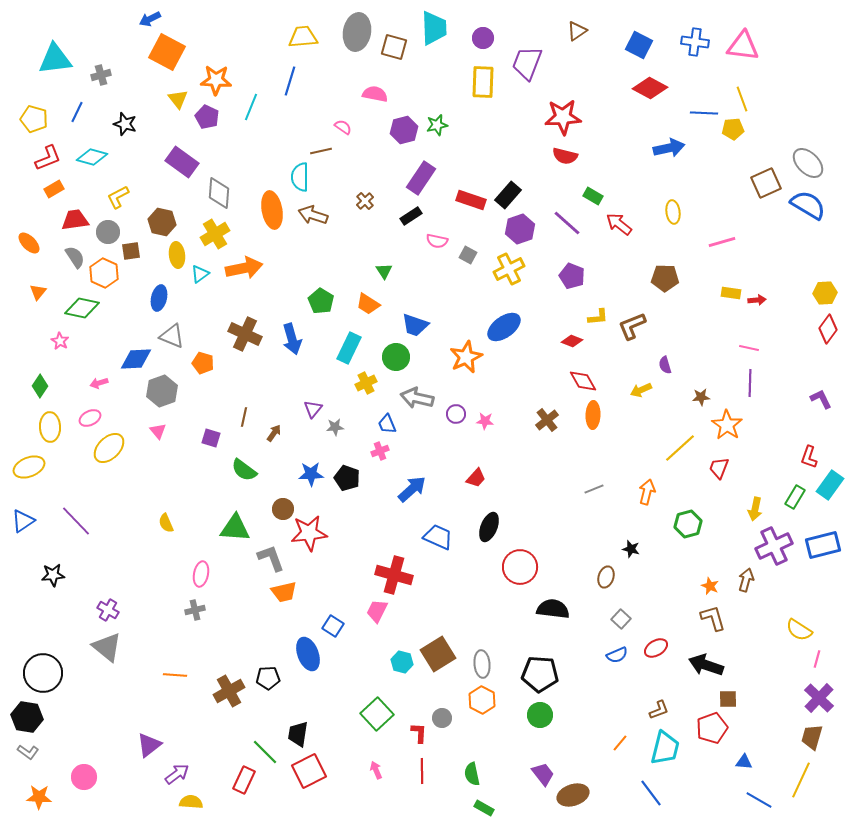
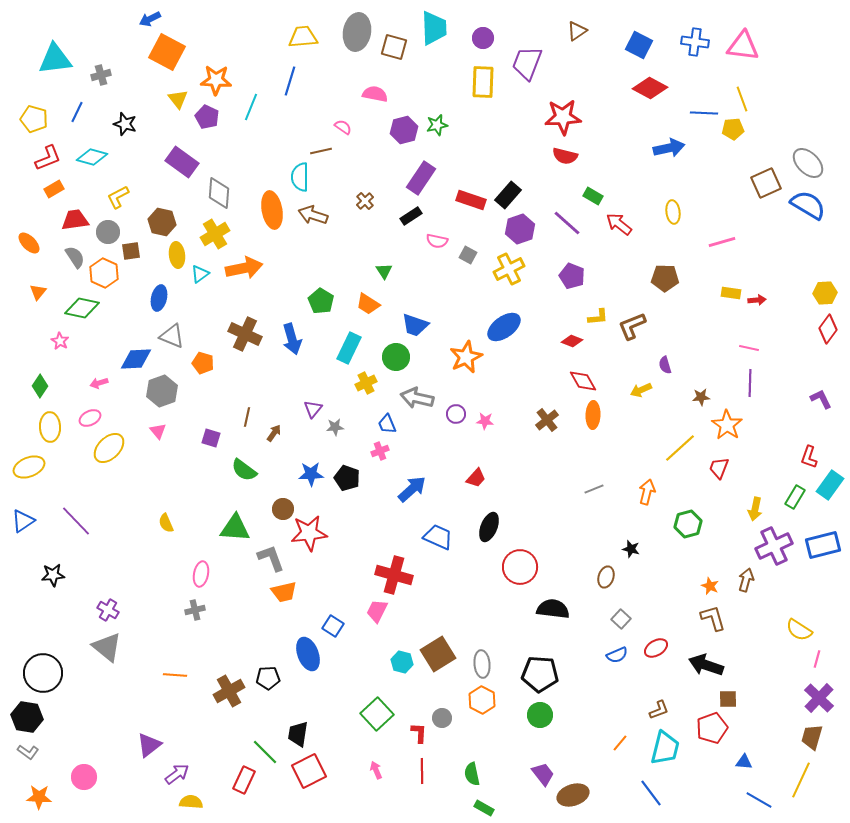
brown line at (244, 417): moved 3 px right
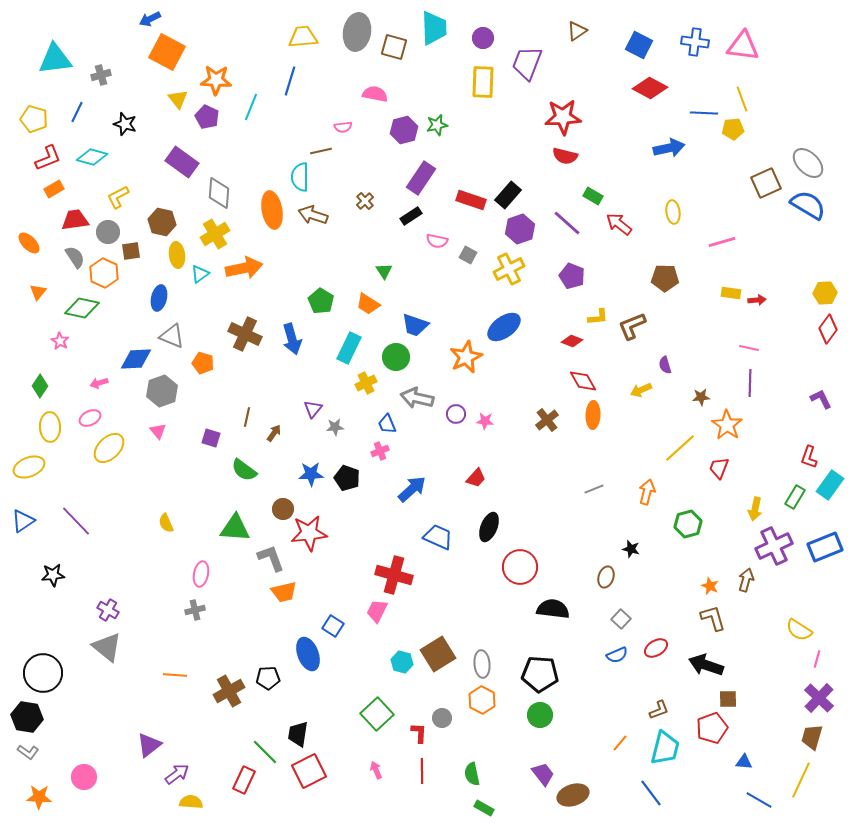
pink semicircle at (343, 127): rotated 138 degrees clockwise
blue rectangle at (823, 545): moved 2 px right, 2 px down; rotated 8 degrees counterclockwise
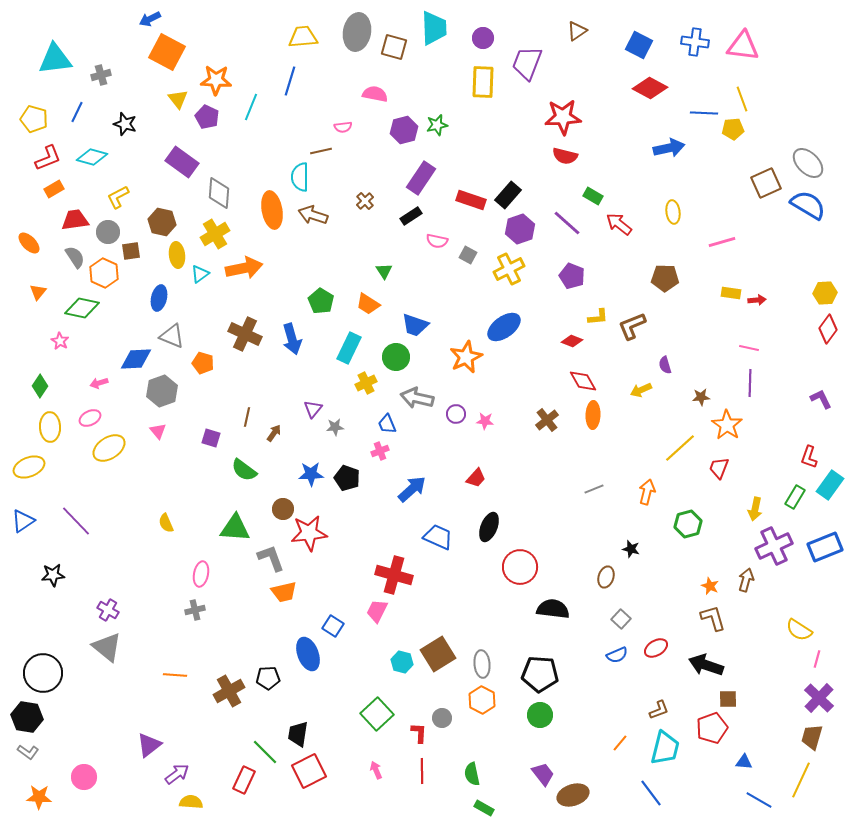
yellow ellipse at (109, 448): rotated 12 degrees clockwise
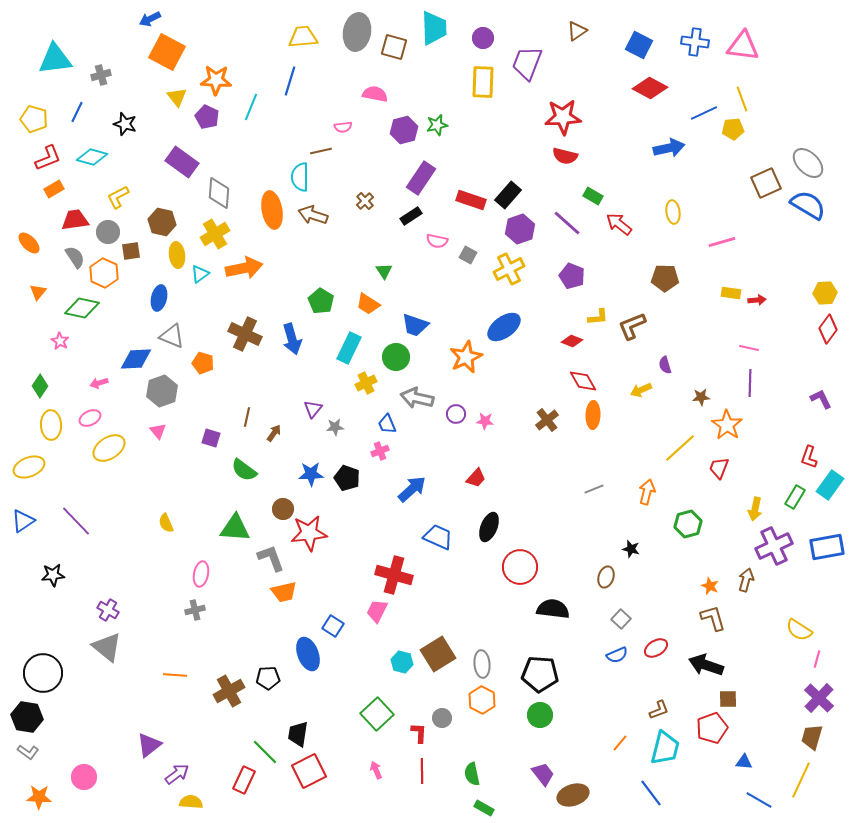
yellow triangle at (178, 99): moved 1 px left, 2 px up
blue line at (704, 113): rotated 28 degrees counterclockwise
yellow ellipse at (50, 427): moved 1 px right, 2 px up
blue rectangle at (825, 547): moved 2 px right; rotated 12 degrees clockwise
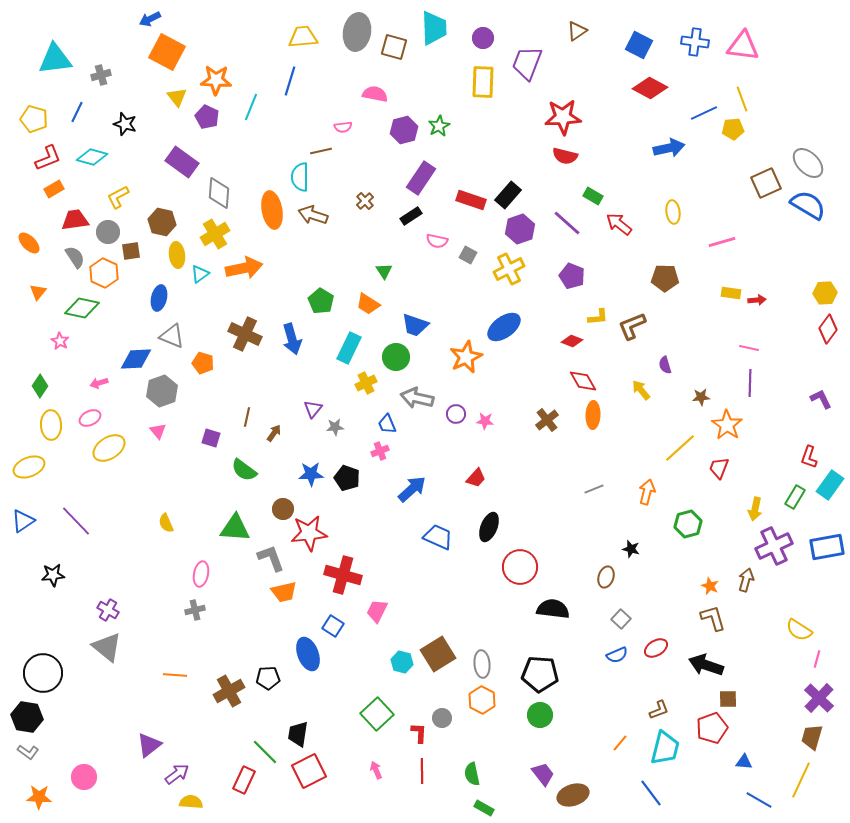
green star at (437, 125): moved 2 px right, 1 px down; rotated 15 degrees counterclockwise
yellow arrow at (641, 390): rotated 75 degrees clockwise
red cross at (394, 575): moved 51 px left
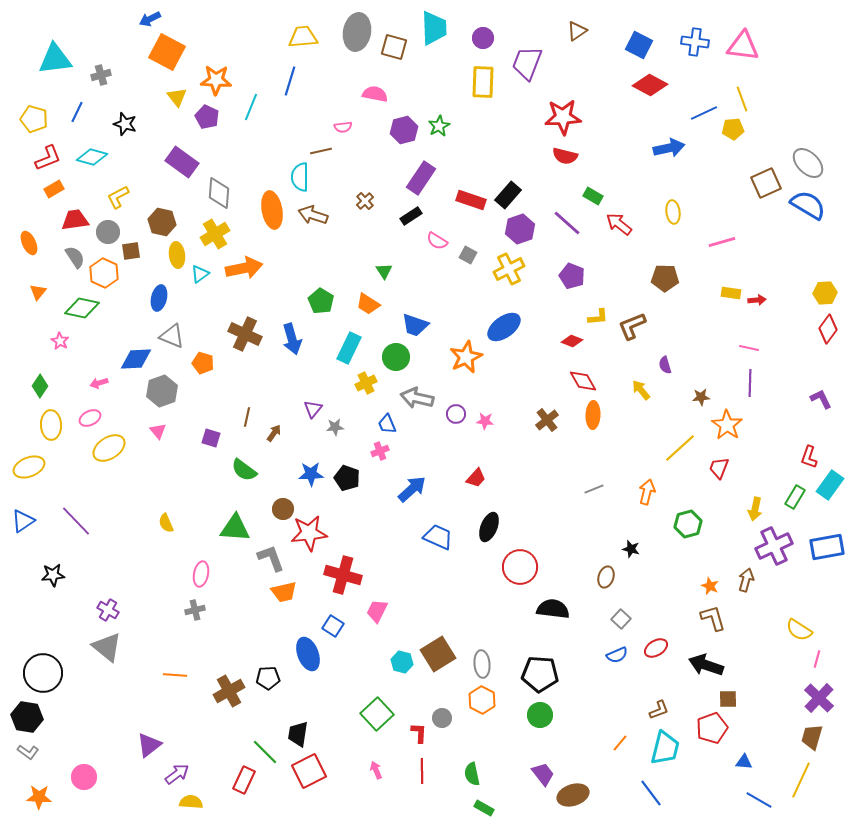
red diamond at (650, 88): moved 3 px up
pink semicircle at (437, 241): rotated 20 degrees clockwise
orange ellipse at (29, 243): rotated 20 degrees clockwise
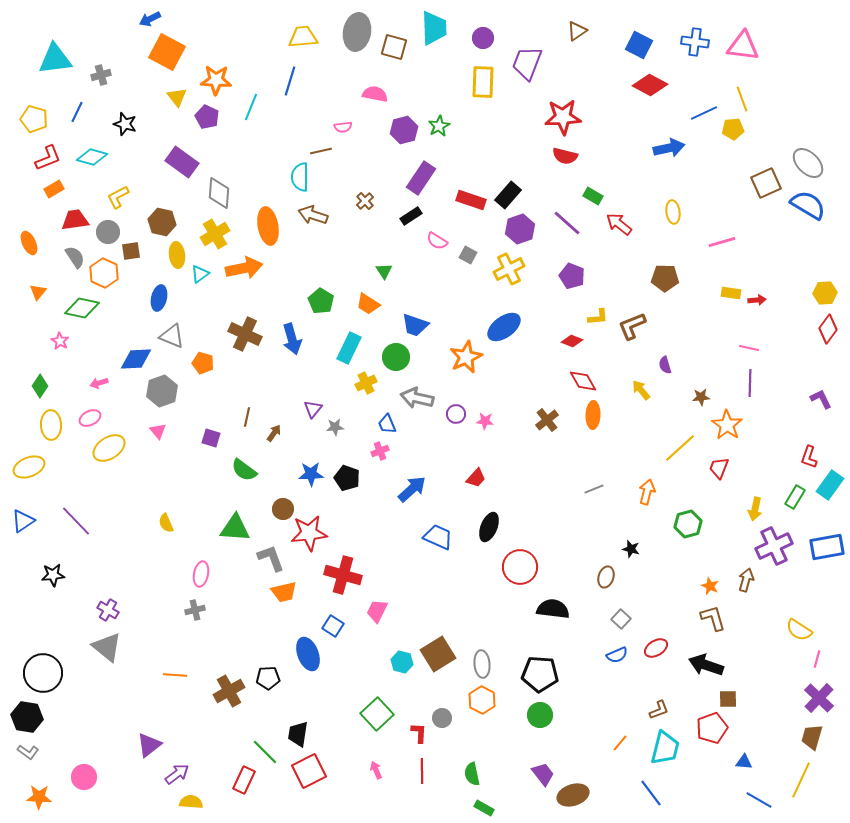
orange ellipse at (272, 210): moved 4 px left, 16 px down
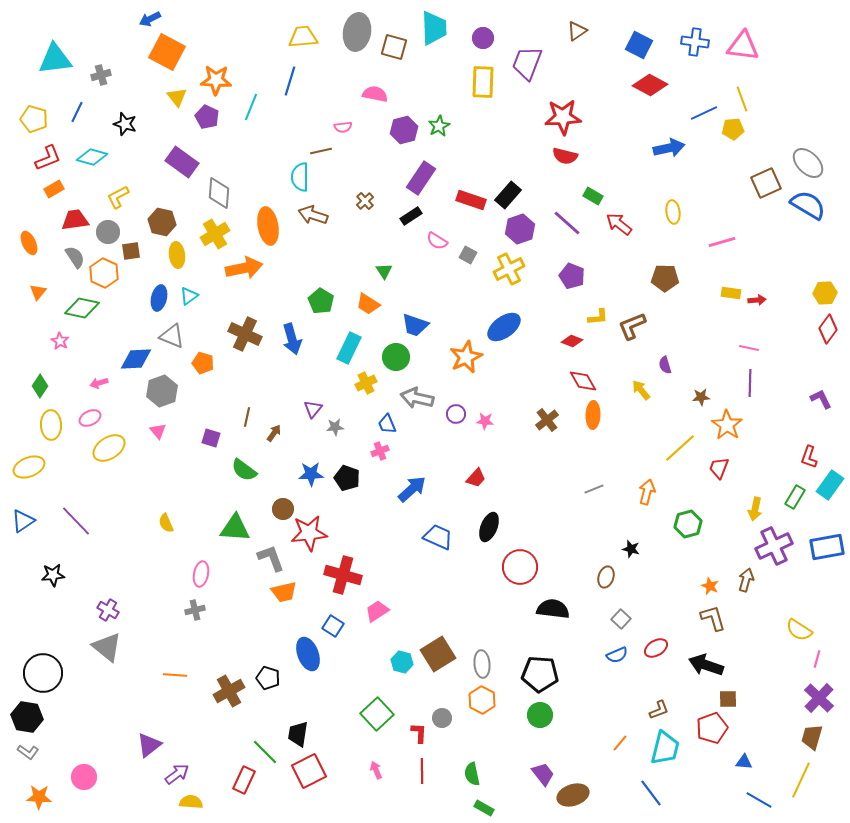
cyan triangle at (200, 274): moved 11 px left, 22 px down
pink trapezoid at (377, 611): rotated 30 degrees clockwise
black pentagon at (268, 678): rotated 20 degrees clockwise
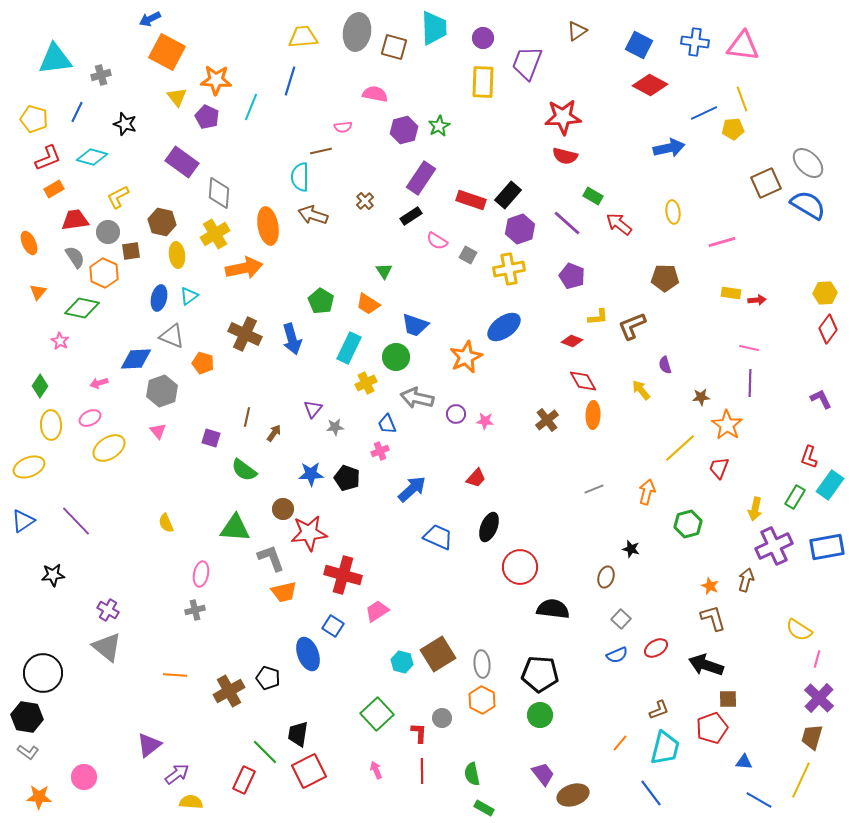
yellow cross at (509, 269): rotated 16 degrees clockwise
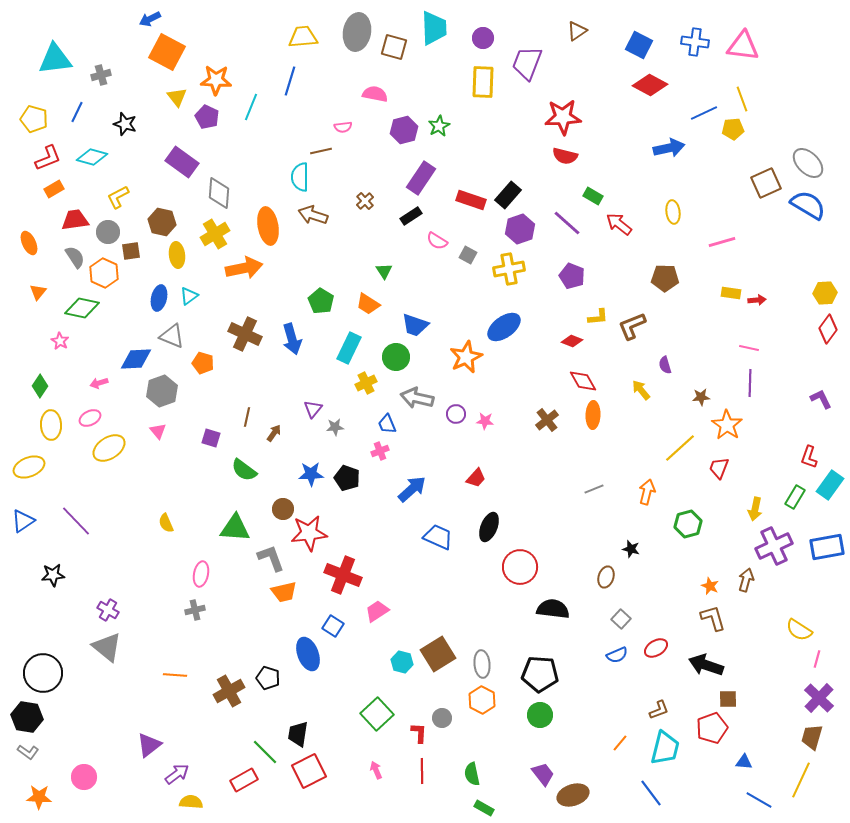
red cross at (343, 575): rotated 6 degrees clockwise
red rectangle at (244, 780): rotated 36 degrees clockwise
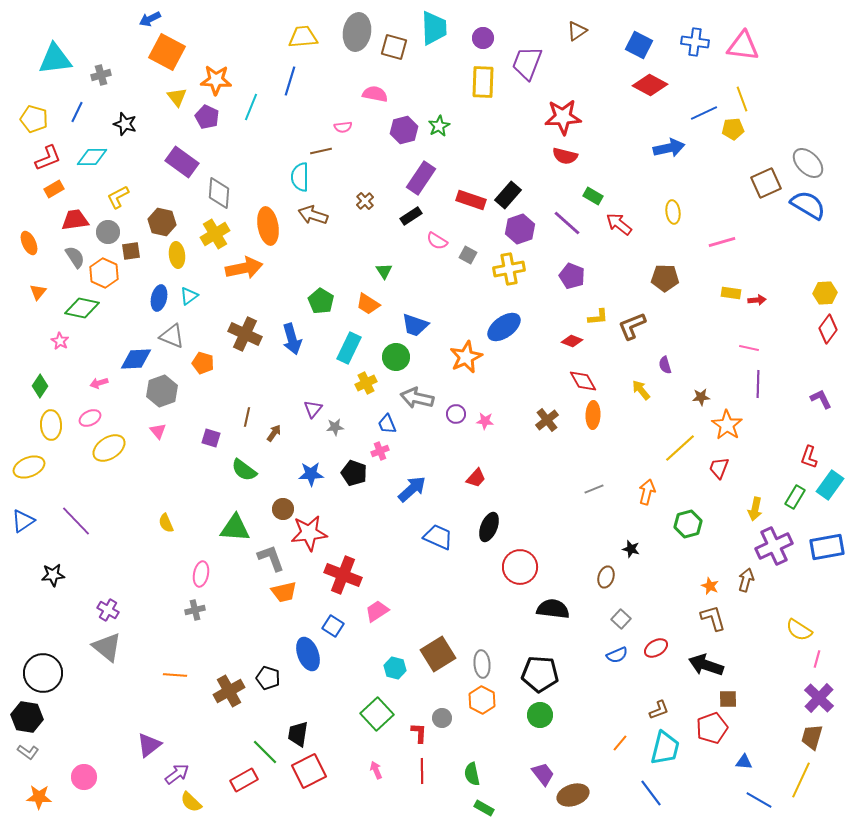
cyan diamond at (92, 157): rotated 16 degrees counterclockwise
purple line at (750, 383): moved 8 px right, 1 px down
black pentagon at (347, 478): moved 7 px right, 5 px up
cyan hexagon at (402, 662): moved 7 px left, 6 px down
yellow semicircle at (191, 802): rotated 140 degrees counterclockwise
